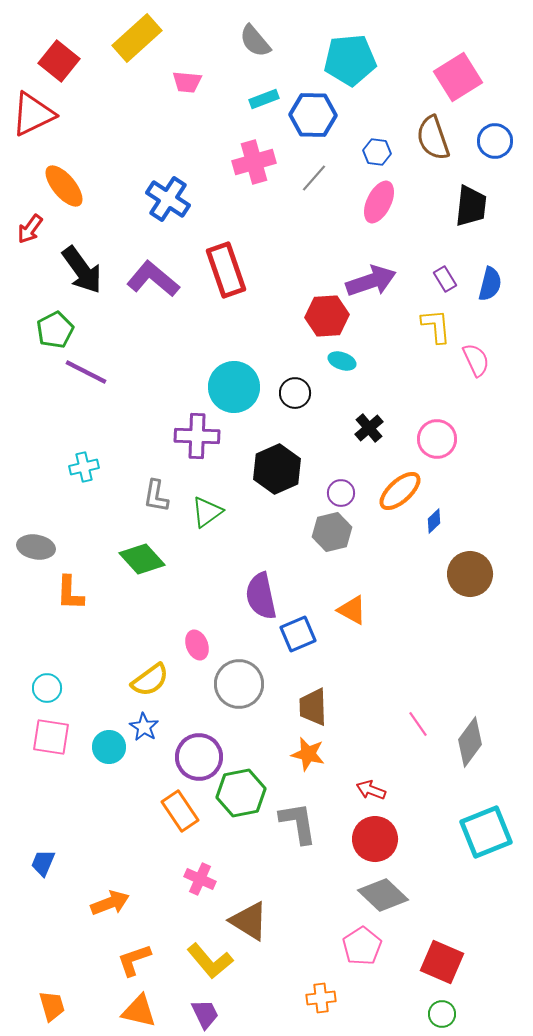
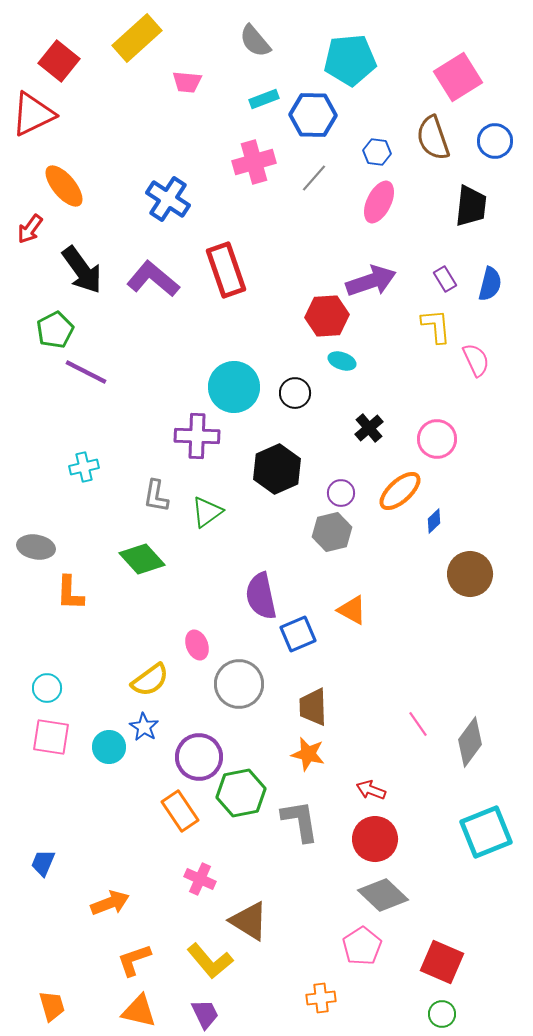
gray L-shape at (298, 823): moved 2 px right, 2 px up
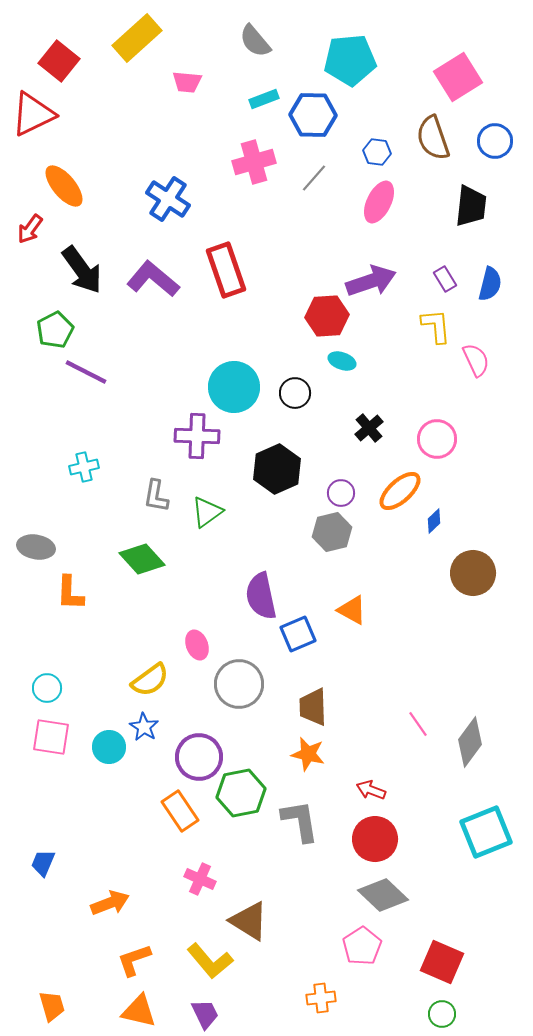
brown circle at (470, 574): moved 3 px right, 1 px up
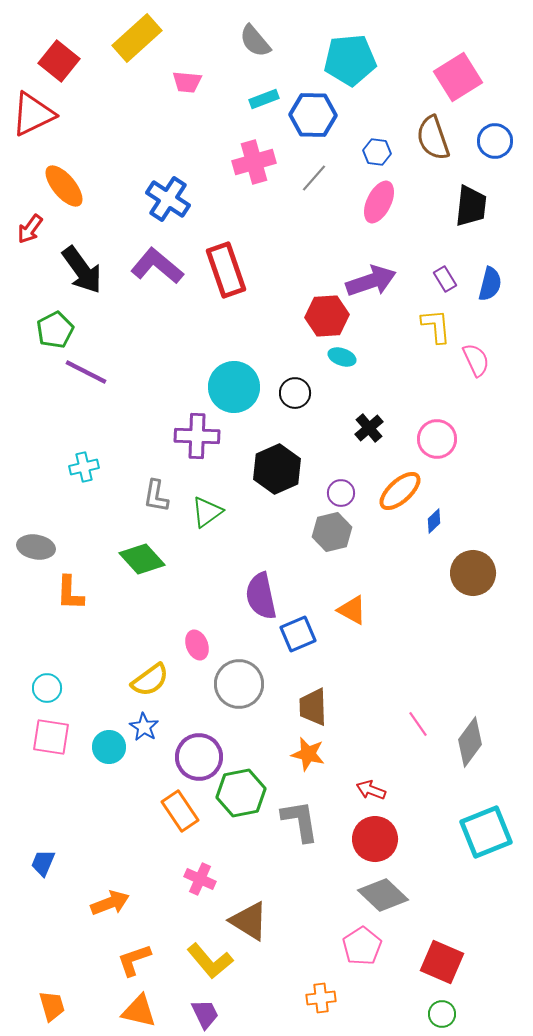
purple L-shape at (153, 279): moved 4 px right, 13 px up
cyan ellipse at (342, 361): moved 4 px up
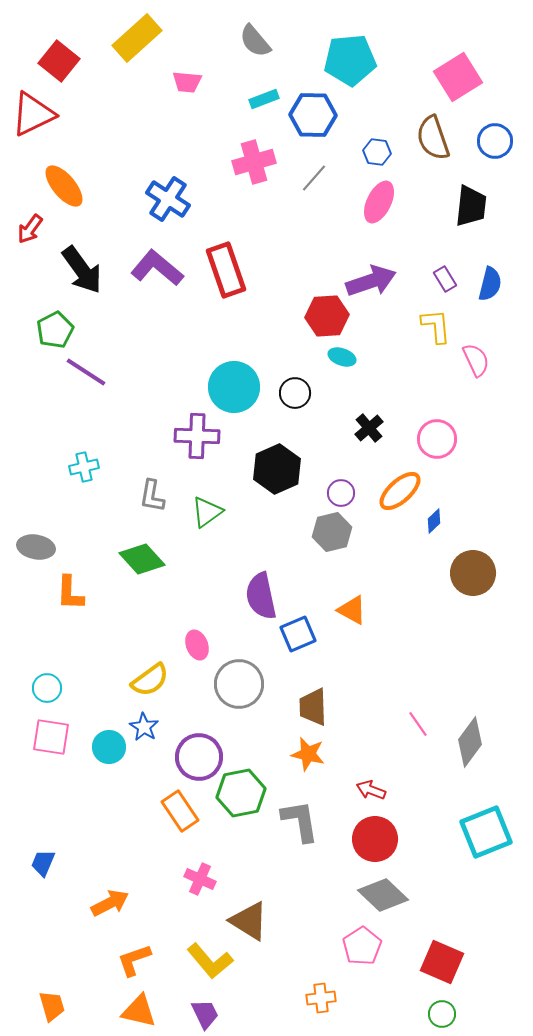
purple L-shape at (157, 266): moved 2 px down
purple line at (86, 372): rotated 6 degrees clockwise
gray L-shape at (156, 496): moved 4 px left
orange arrow at (110, 903): rotated 6 degrees counterclockwise
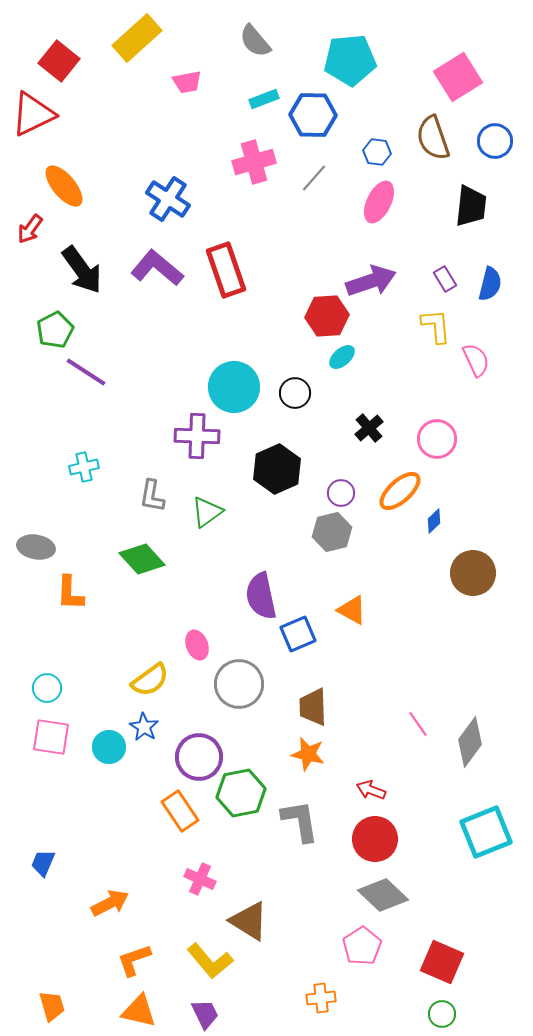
pink trapezoid at (187, 82): rotated 16 degrees counterclockwise
cyan ellipse at (342, 357): rotated 60 degrees counterclockwise
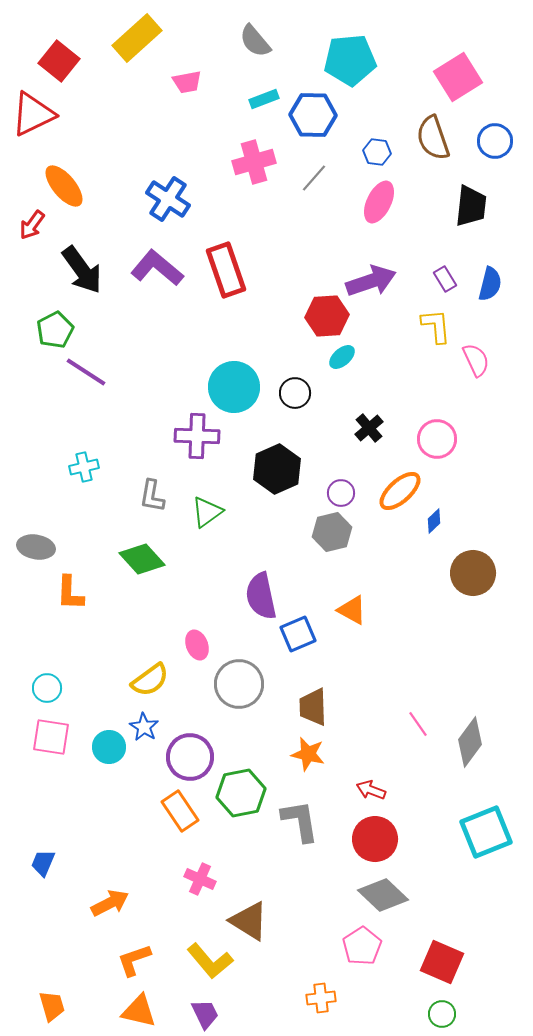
red arrow at (30, 229): moved 2 px right, 4 px up
purple circle at (199, 757): moved 9 px left
